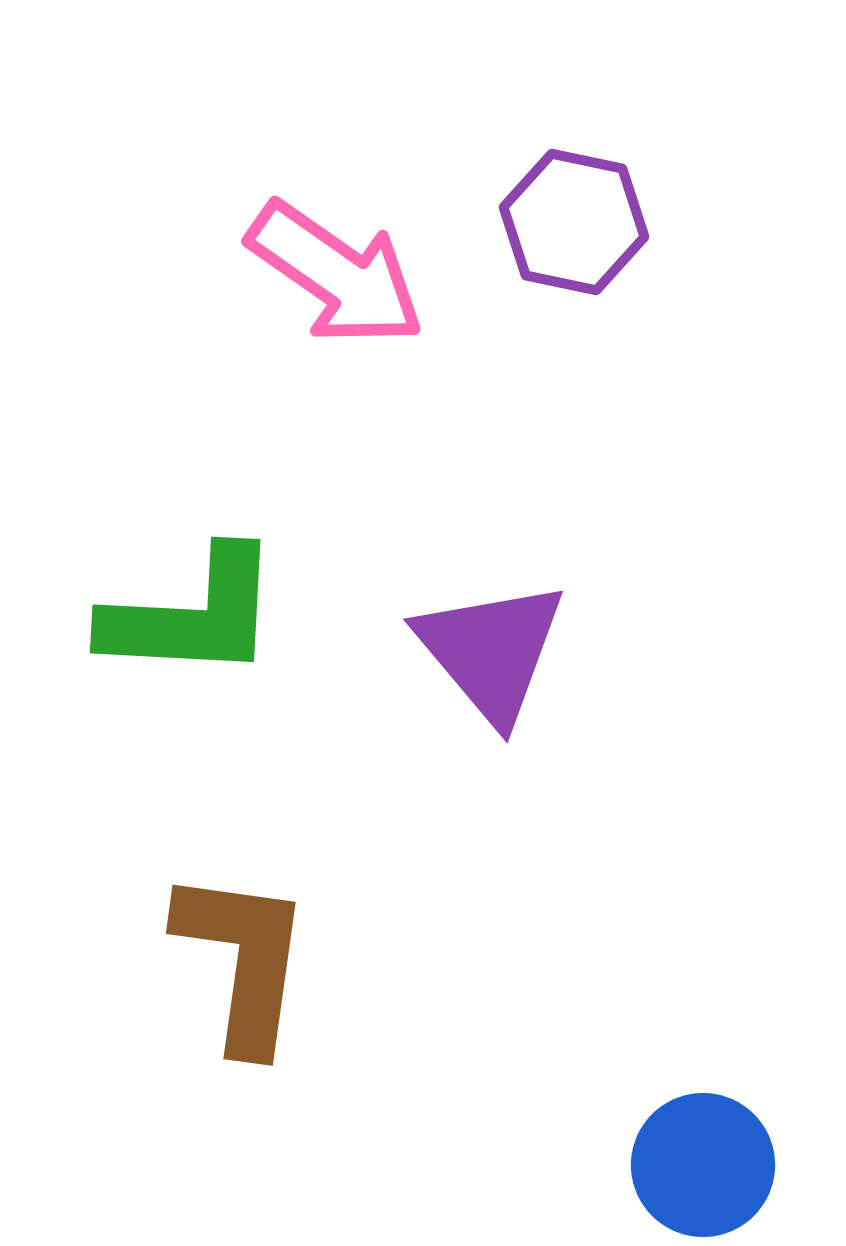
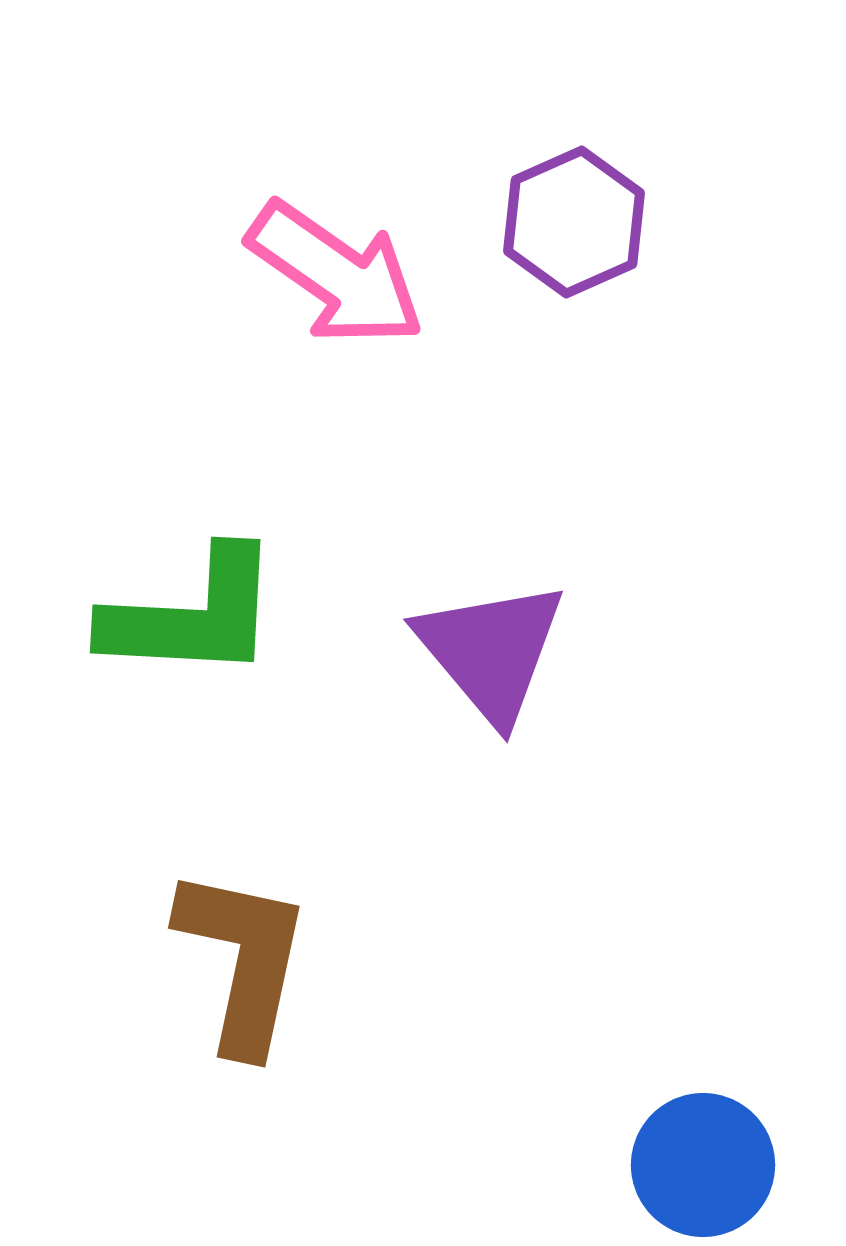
purple hexagon: rotated 24 degrees clockwise
brown L-shape: rotated 4 degrees clockwise
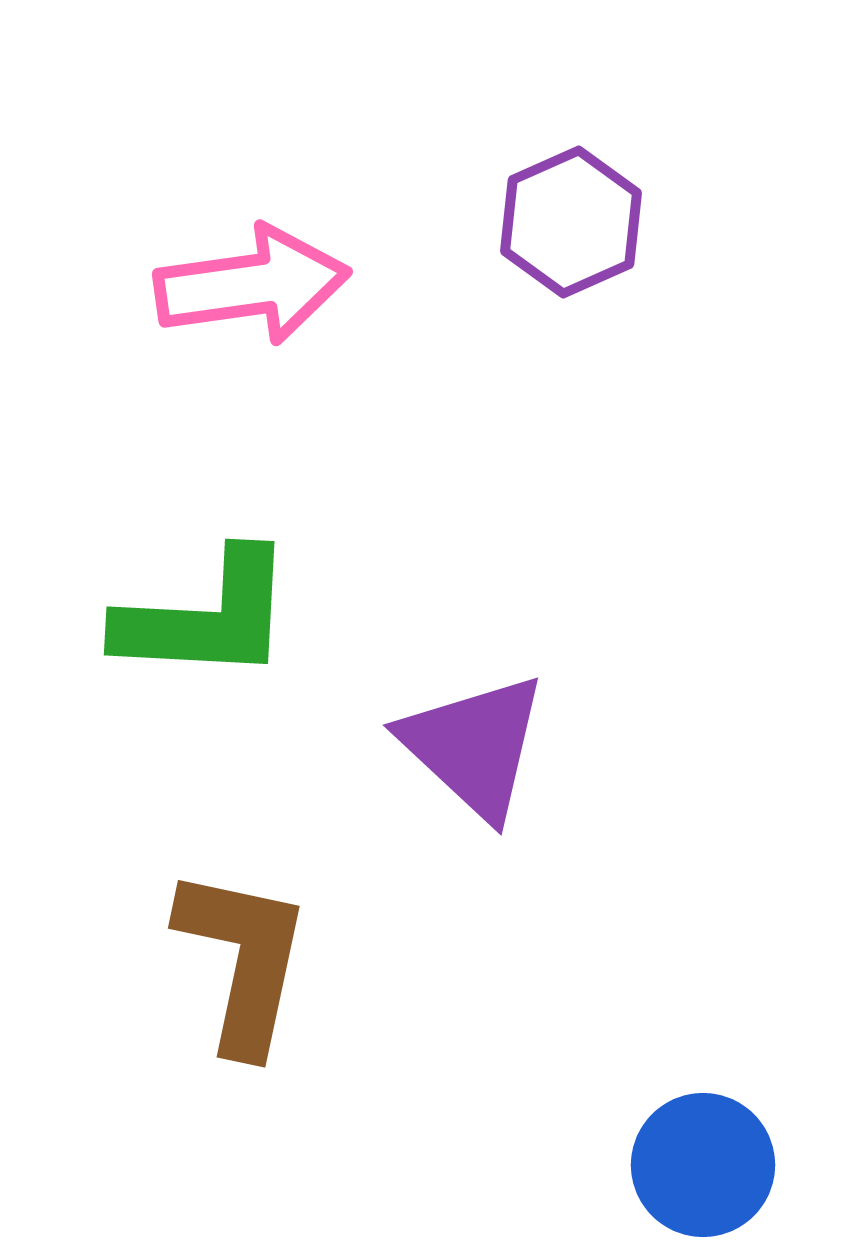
purple hexagon: moved 3 px left
pink arrow: moved 84 px left, 11 px down; rotated 43 degrees counterclockwise
green L-shape: moved 14 px right, 2 px down
purple triangle: moved 17 px left, 95 px down; rotated 7 degrees counterclockwise
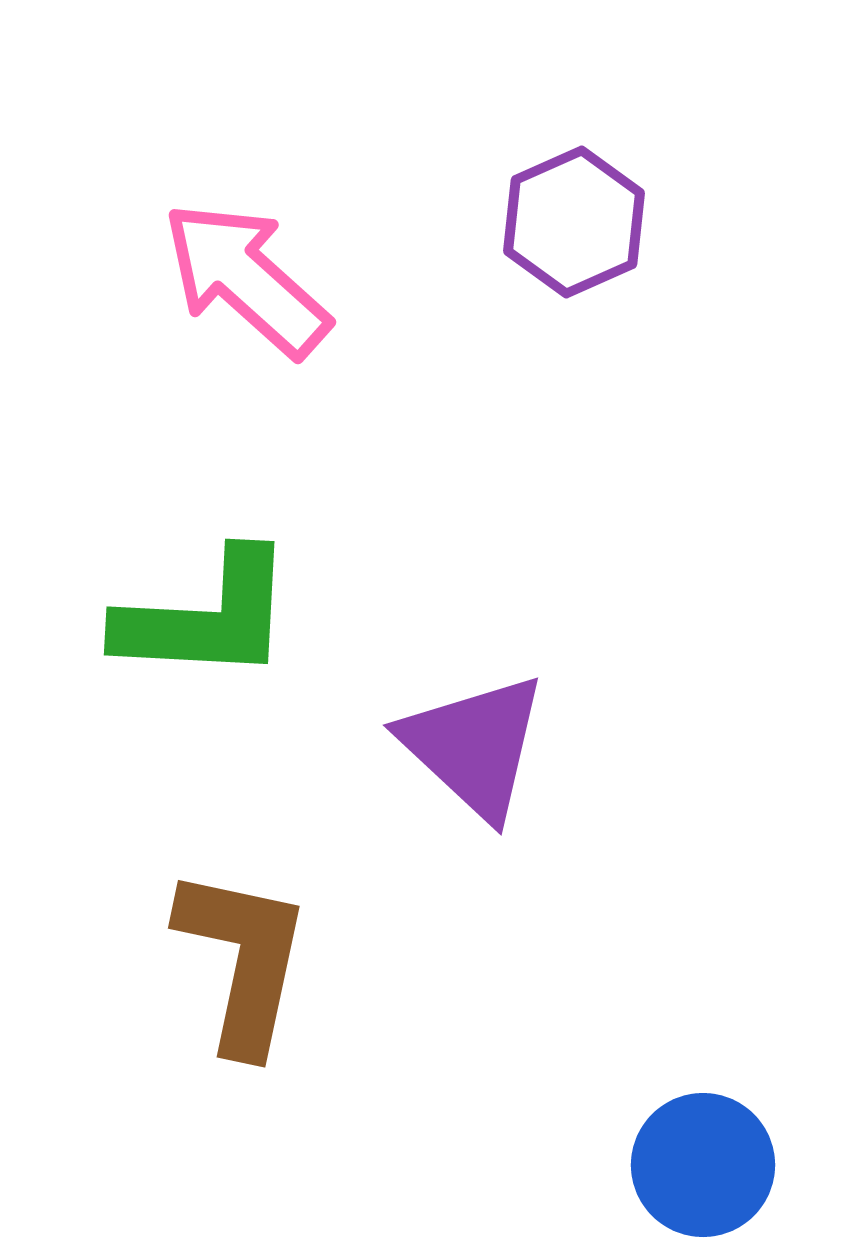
purple hexagon: moved 3 px right
pink arrow: moved 6 px left, 6 px up; rotated 130 degrees counterclockwise
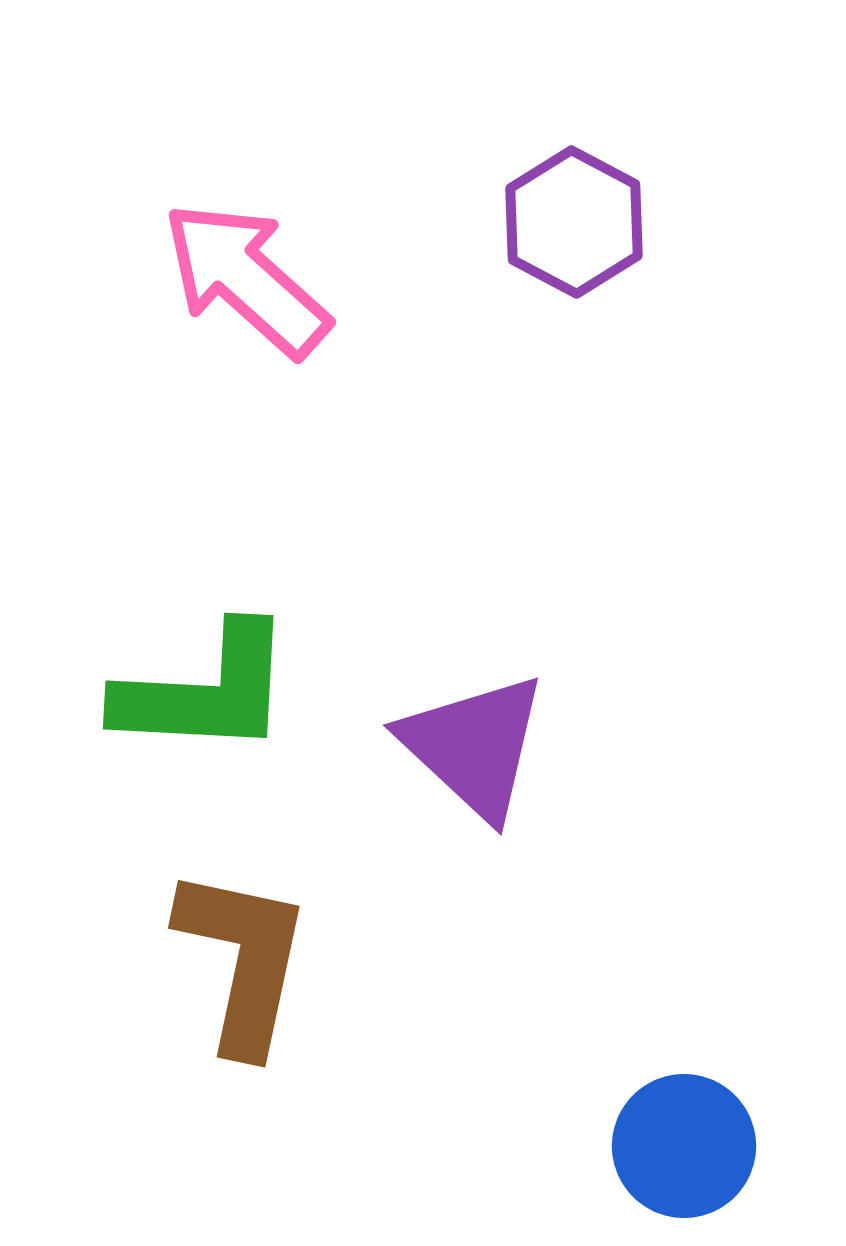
purple hexagon: rotated 8 degrees counterclockwise
green L-shape: moved 1 px left, 74 px down
blue circle: moved 19 px left, 19 px up
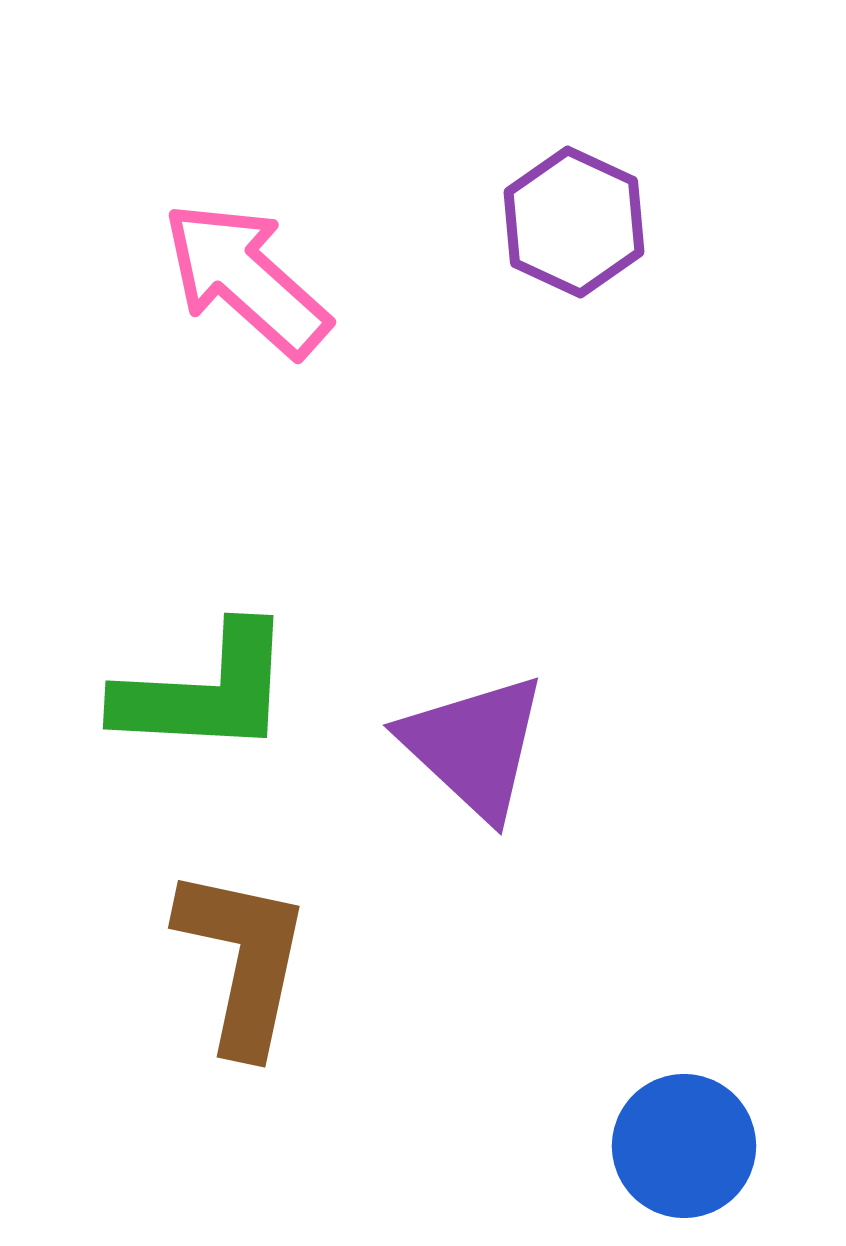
purple hexagon: rotated 3 degrees counterclockwise
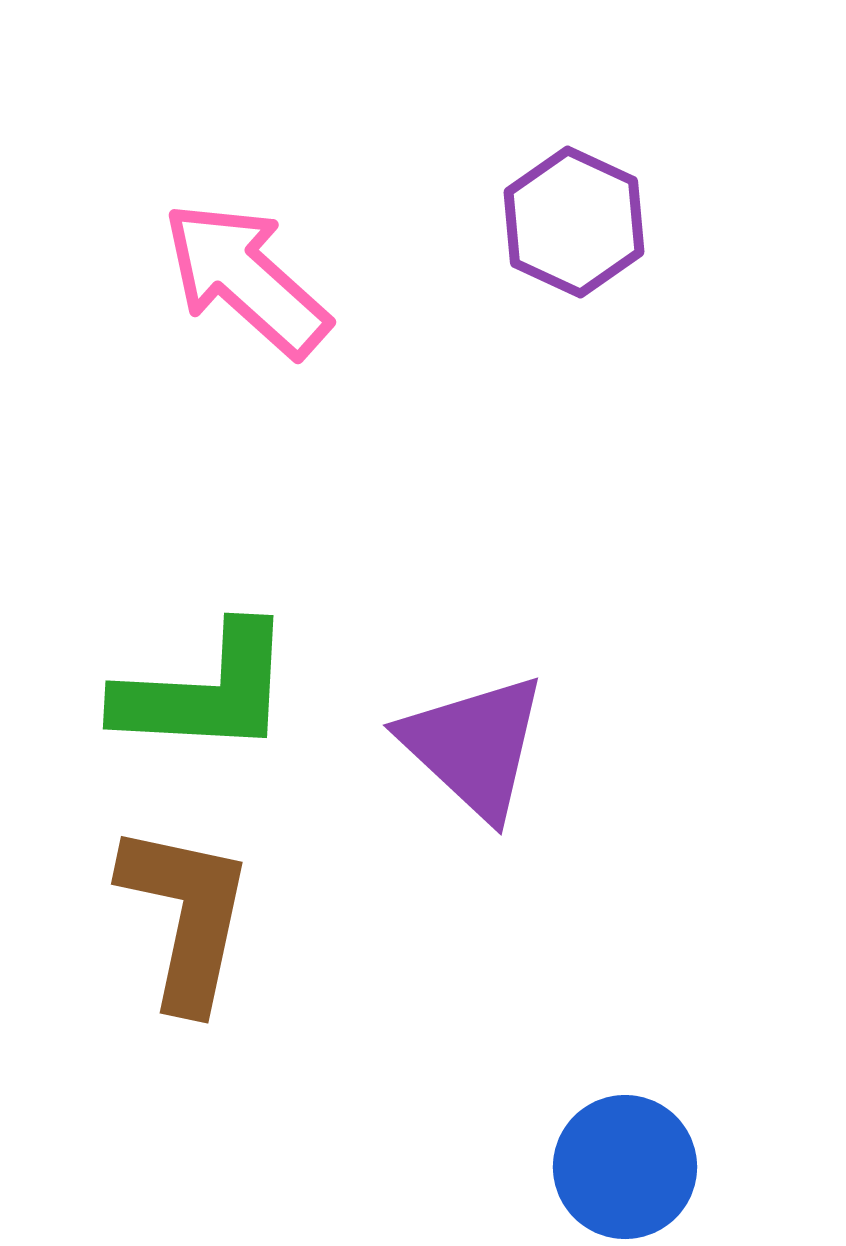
brown L-shape: moved 57 px left, 44 px up
blue circle: moved 59 px left, 21 px down
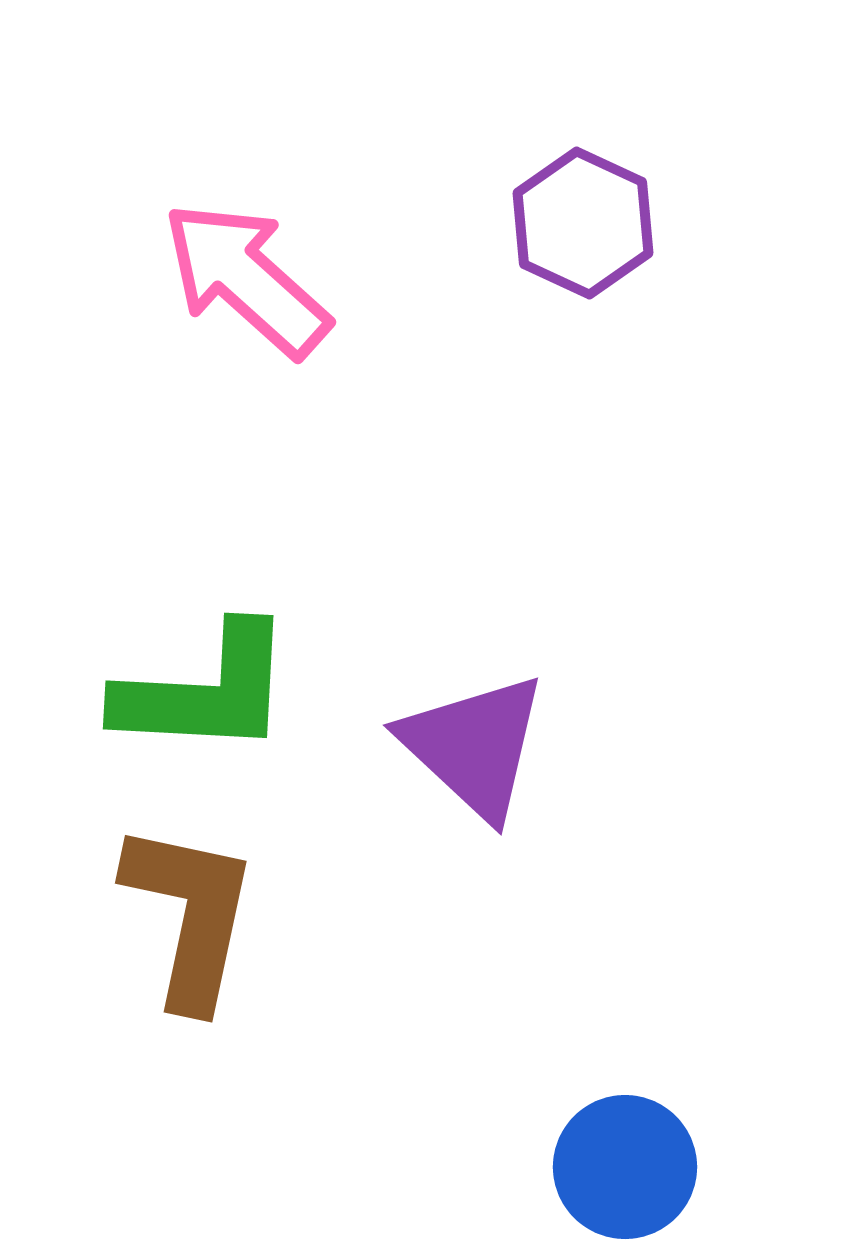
purple hexagon: moved 9 px right, 1 px down
brown L-shape: moved 4 px right, 1 px up
